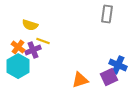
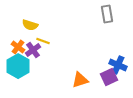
gray rectangle: rotated 18 degrees counterclockwise
purple cross: rotated 14 degrees counterclockwise
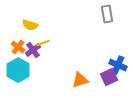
yellow line: moved 2 px down; rotated 40 degrees counterclockwise
cyan hexagon: moved 4 px down
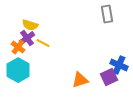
yellow line: rotated 48 degrees clockwise
purple cross: moved 6 px left, 12 px up
blue cross: moved 1 px right
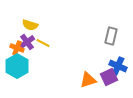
gray rectangle: moved 4 px right, 22 px down; rotated 24 degrees clockwise
purple cross: moved 4 px down
orange cross: moved 1 px left, 1 px down; rotated 16 degrees counterclockwise
blue cross: moved 1 px left, 1 px down
cyan hexagon: moved 1 px left, 4 px up
orange triangle: moved 8 px right
